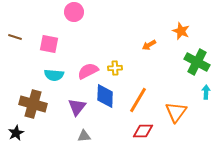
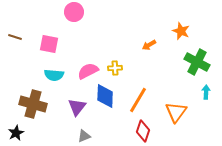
red diamond: rotated 70 degrees counterclockwise
gray triangle: rotated 16 degrees counterclockwise
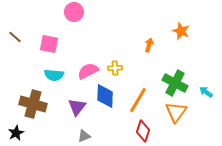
brown line: rotated 24 degrees clockwise
orange arrow: rotated 136 degrees clockwise
green cross: moved 22 px left, 21 px down
cyan arrow: rotated 56 degrees counterclockwise
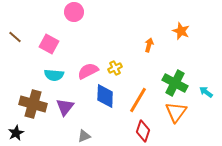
pink square: rotated 18 degrees clockwise
yellow cross: rotated 24 degrees counterclockwise
purple triangle: moved 12 px left
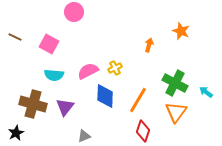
brown line: rotated 16 degrees counterclockwise
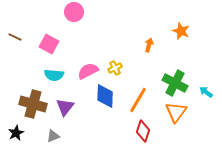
gray triangle: moved 31 px left
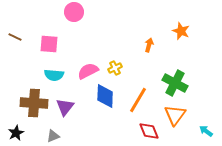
pink square: rotated 24 degrees counterclockwise
cyan arrow: moved 39 px down
brown cross: moved 1 px right, 1 px up; rotated 12 degrees counterclockwise
orange triangle: moved 1 px left, 3 px down
red diamond: moved 6 px right; rotated 40 degrees counterclockwise
